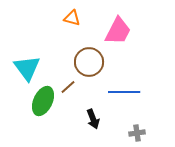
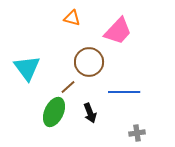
pink trapezoid: rotated 16 degrees clockwise
green ellipse: moved 11 px right, 11 px down
black arrow: moved 3 px left, 6 px up
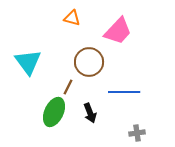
cyan triangle: moved 1 px right, 6 px up
brown line: rotated 21 degrees counterclockwise
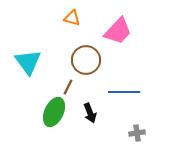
brown circle: moved 3 px left, 2 px up
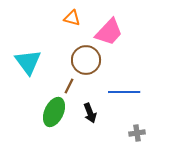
pink trapezoid: moved 9 px left, 1 px down
brown line: moved 1 px right, 1 px up
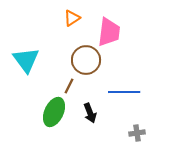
orange triangle: rotated 48 degrees counterclockwise
pink trapezoid: rotated 36 degrees counterclockwise
cyan triangle: moved 2 px left, 2 px up
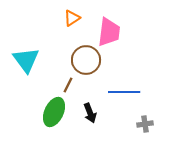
brown line: moved 1 px left, 1 px up
gray cross: moved 8 px right, 9 px up
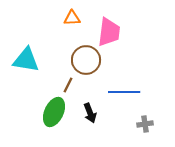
orange triangle: rotated 30 degrees clockwise
cyan triangle: rotated 44 degrees counterclockwise
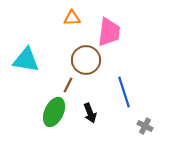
blue line: rotated 72 degrees clockwise
gray cross: moved 2 px down; rotated 35 degrees clockwise
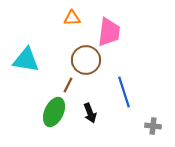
gray cross: moved 8 px right; rotated 21 degrees counterclockwise
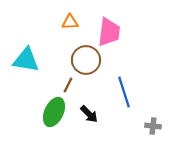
orange triangle: moved 2 px left, 4 px down
black arrow: moved 1 px left, 1 px down; rotated 24 degrees counterclockwise
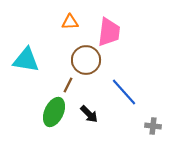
blue line: rotated 24 degrees counterclockwise
